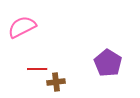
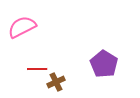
purple pentagon: moved 4 px left, 1 px down
brown cross: rotated 18 degrees counterclockwise
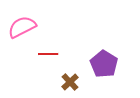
red line: moved 11 px right, 15 px up
brown cross: moved 14 px right; rotated 18 degrees counterclockwise
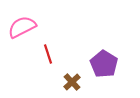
red line: rotated 72 degrees clockwise
brown cross: moved 2 px right
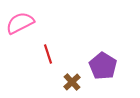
pink semicircle: moved 2 px left, 4 px up
purple pentagon: moved 1 px left, 2 px down
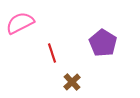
red line: moved 4 px right, 1 px up
purple pentagon: moved 23 px up
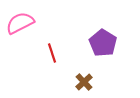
brown cross: moved 12 px right
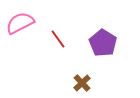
red line: moved 6 px right, 14 px up; rotated 18 degrees counterclockwise
brown cross: moved 2 px left, 1 px down
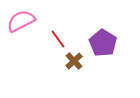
pink semicircle: moved 1 px right, 2 px up
brown cross: moved 8 px left, 22 px up
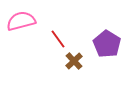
pink semicircle: rotated 12 degrees clockwise
purple pentagon: moved 4 px right, 1 px down
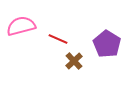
pink semicircle: moved 5 px down
red line: rotated 30 degrees counterclockwise
